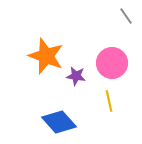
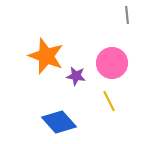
gray line: moved 1 px right, 1 px up; rotated 30 degrees clockwise
yellow line: rotated 15 degrees counterclockwise
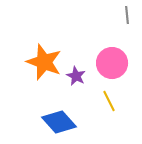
orange star: moved 2 px left, 6 px down
purple star: rotated 18 degrees clockwise
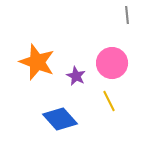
orange star: moved 7 px left
blue diamond: moved 1 px right, 3 px up
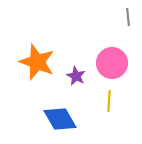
gray line: moved 1 px right, 2 px down
yellow line: rotated 30 degrees clockwise
blue diamond: rotated 12 degrees clockwise
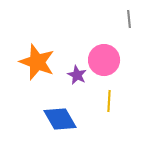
gray line: moved 1 px right, 2 px down
pink circle: moved 8 px left, 3 px up
purple star: moved 1 px right, 1 px up
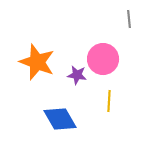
pink circle: moved 1 px left, 1 px up
purple star: rotated 18 degrees counterclockwise
